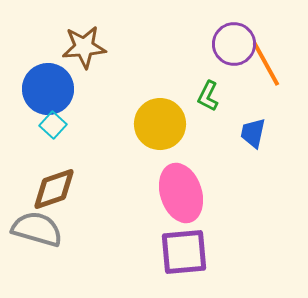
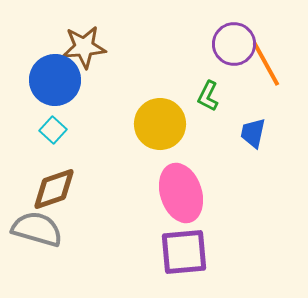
blue circle: moved 7 px right, 9 px up
cyan square: moved 5 px down
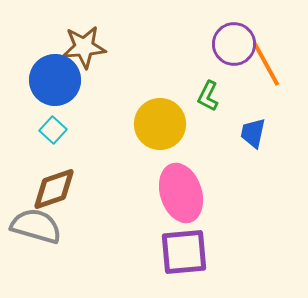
gray semicircle: moved 1 px left, 3 px up
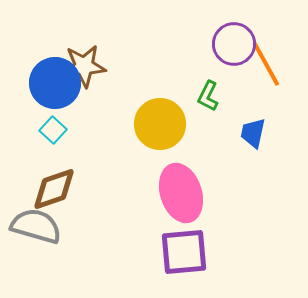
brown star: moved 19 px down
blue circle: moved 3 px down
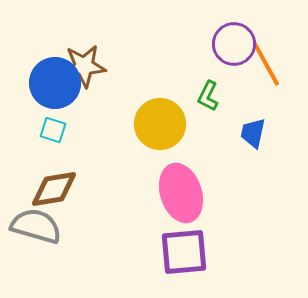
cyan square: rotated 24 degrees counterclockwise
brown diamond: rotated 9 degrees clockwise
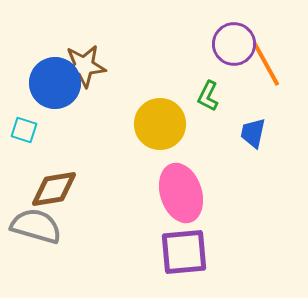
cyan square: moved 29 px left
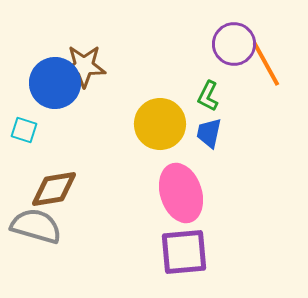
brown star: rotated 6 degrees clockwise
blue trapezoid: moved 44 px left
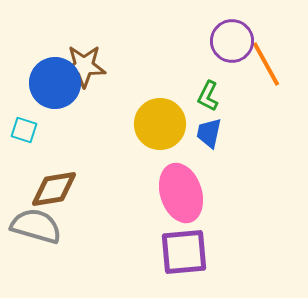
purple circle: moved 2 px left, 3 px up
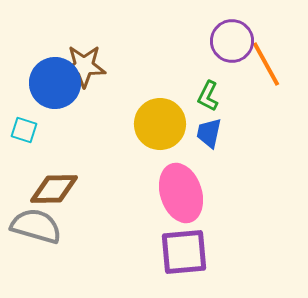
brown diamond: rotated 9 degrees clockwise
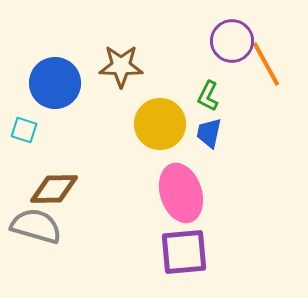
brown star: moved 37 px right
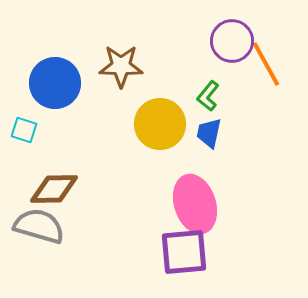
green L-shape: rotated 12 degrees clockwise
pink ellipse: moved 14 px right, 11 px down
gray semicircle: moved 3 px right
